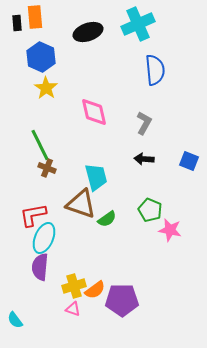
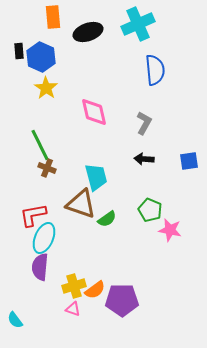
orange rectangle: moved 18 px right
black rectangle: moved 2 px right, 28 px down
blue square: rotated 30 degrees counterclockwise
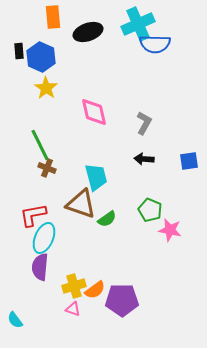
blue semicircle: moved 26 px up; rotated 96 degrees clockwise
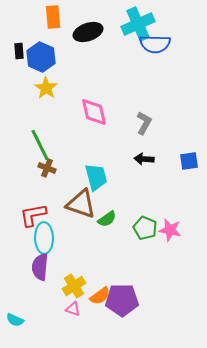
green pentagon: moved 5 px left, 18 px down
cyan ellipse: rotated 24 degrees counterclockwise
yellow cross: rotated 15 degrees counterclockwise
orange semicircle: moved 5 px right, 6 px down
cyan semicircle: rotated 30 degrees counterclockwise
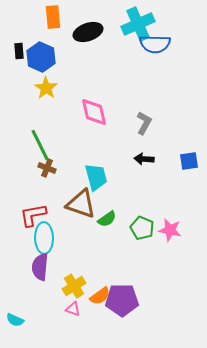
green pentagon: moved 3 px left
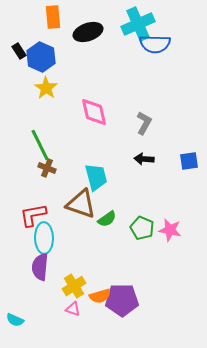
black rectangle: rotated 28 degrees counterclockwise
orange semicircle: rotated 20 degrees clockwise
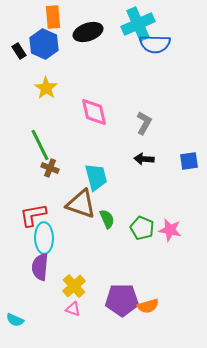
blue hexagon: moved 3 px right, 13 px up
brown cross: moved 3 px right
green semicircle: rotated 78 degrees counterclockwise
yellow cross: rotated 10 degrees counterclockwise
orange semicircle: moved 48 px right, 10 px down
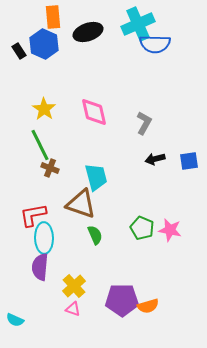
yellow star: moved 2 px left, 21 px down
black arrow: moved 11 px right; rotated 18 degrees counterclockwise
green semicircle: moved 12 px left, 16 px down
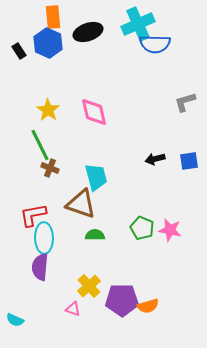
blue hexagon: moved 4 px right, 1 px up
yellow star: moved 4 px right, 1 px down
gray L-shape: moved 41 px right, 21 px up; rotated 135 degrees counterclockwise
green semicircle: rotated 66 degrees counterclockwise
yellow cross: moved 15 px right
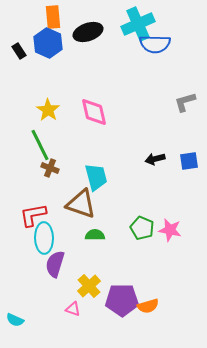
purple semicircle: moved 15 px right, 3 px up; rotated 12 degrees clockwise
